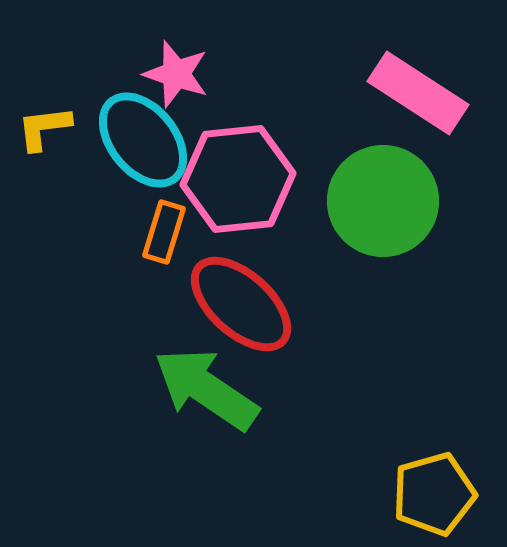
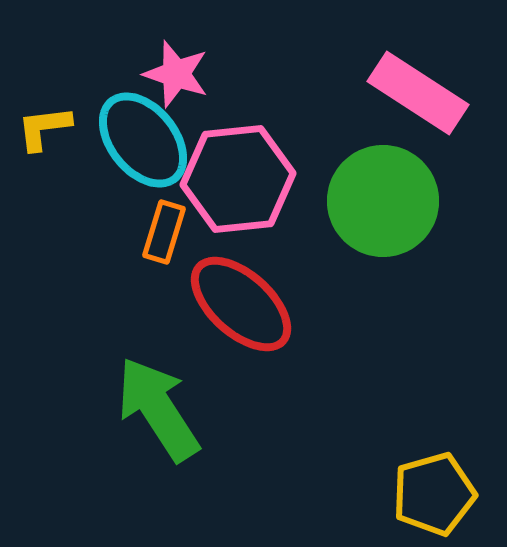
green arrow: moved 48 px left, 20 px down; rotated 23 degrees clockwise
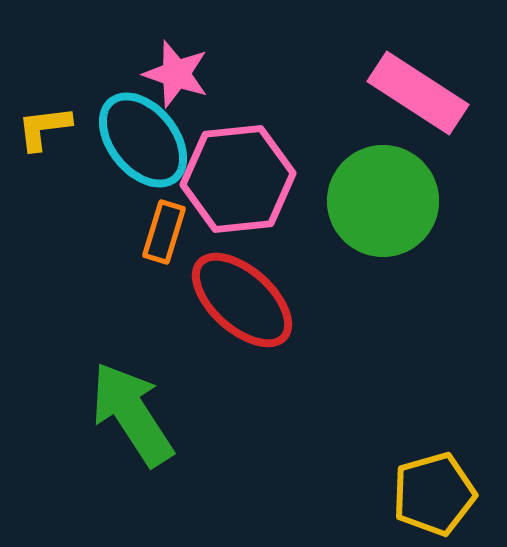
red ellipse: moved 1 px right, 4 px up
green arrow: moved 26 px left, 5 px down
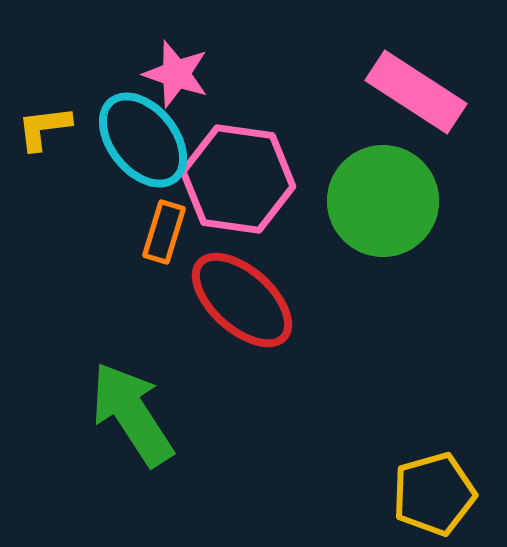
pink rectangle: moved 2 px left, 1 px up
pink hexagon: rotated 14 degrees clockwise
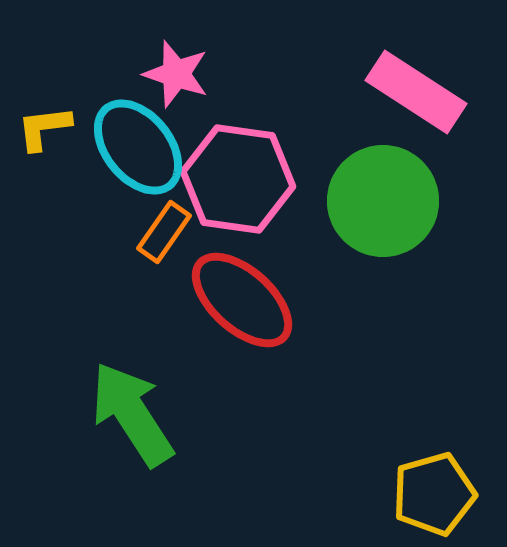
cyan ellipse: moved 5 px left, 7 px down
orange rectangle: rotated 18 degrees clockwise
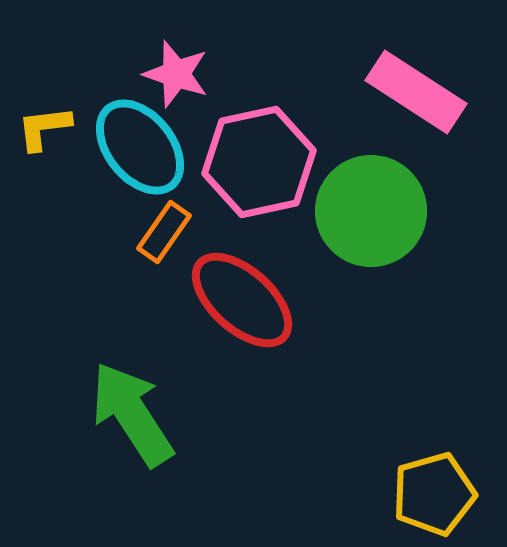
cyan ellipse: moved 2 px right
pink hexagon: moved 21 px right, 17 px up; rotated 20 degrees counterclockwise
green circle: moved 12 px left, 10 px down
